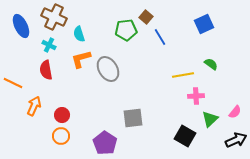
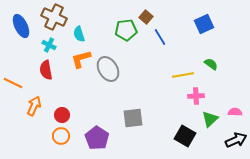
pink semicircle: rotated 128 degrees counterclockwise
purple pentagon: moved 8 px left, 5 px up
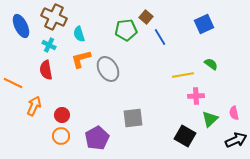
pink semicircle: moved 1 px left, 1 px down; rotated 104 degrees counterclockwise
purple pentagon: rotated 10 degrees clockwise
